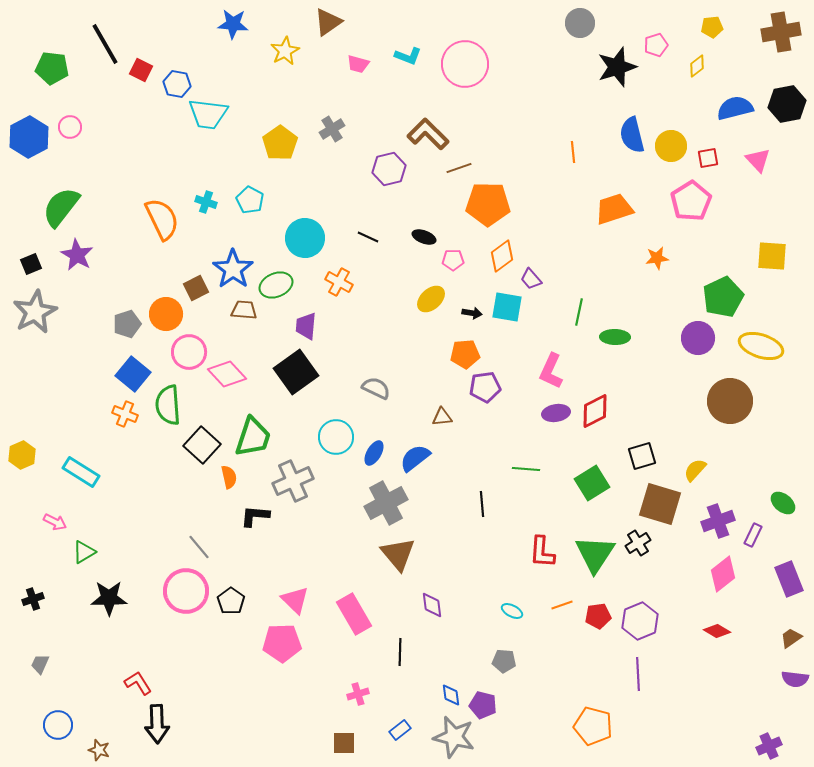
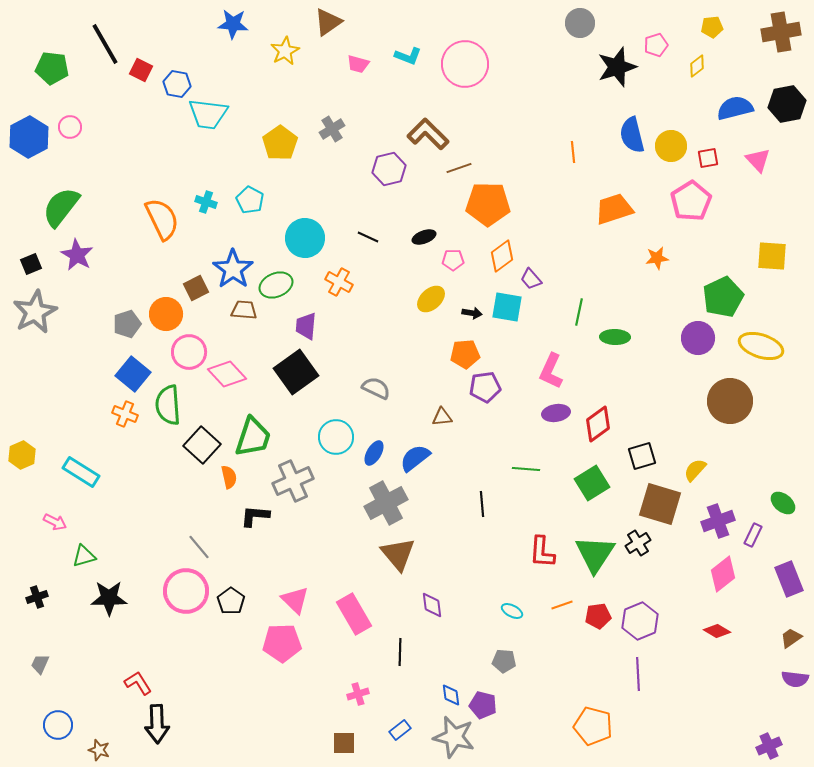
black ellipse at (424, 237): rotated 40 degrees counterclockwise
red diamond at (595, 411): moved 3 px right, 13 px down; rotated 9 degrees counterclockwise
green triangle at (84, 552): moved 4 px down; rotated 15 degrees clockwise
black cross at (33, 599): moved 4 px right, 2 px up
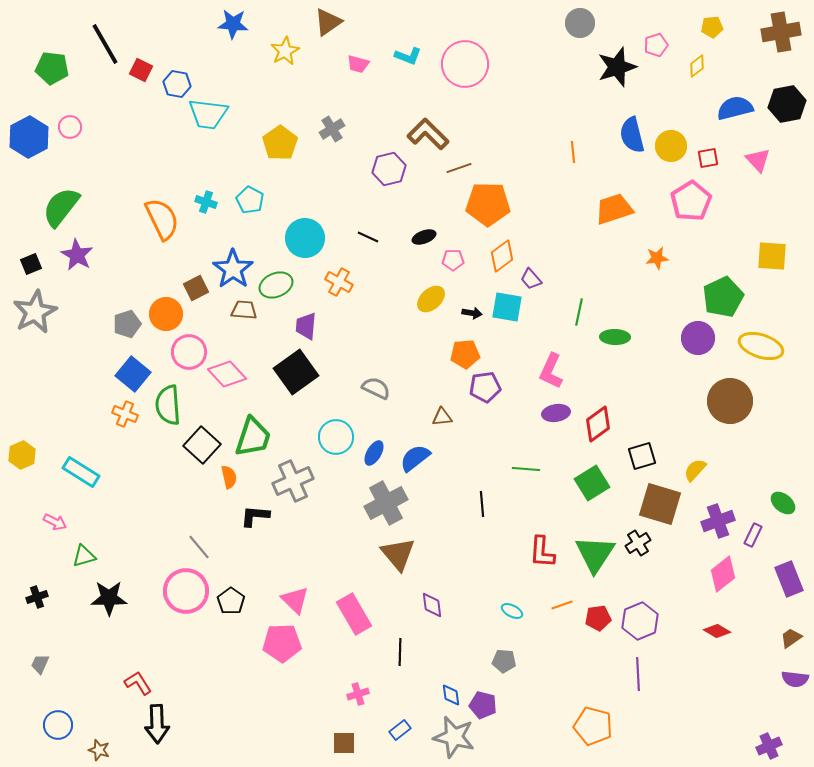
red pentagon at (598, 616): moved 2 px down
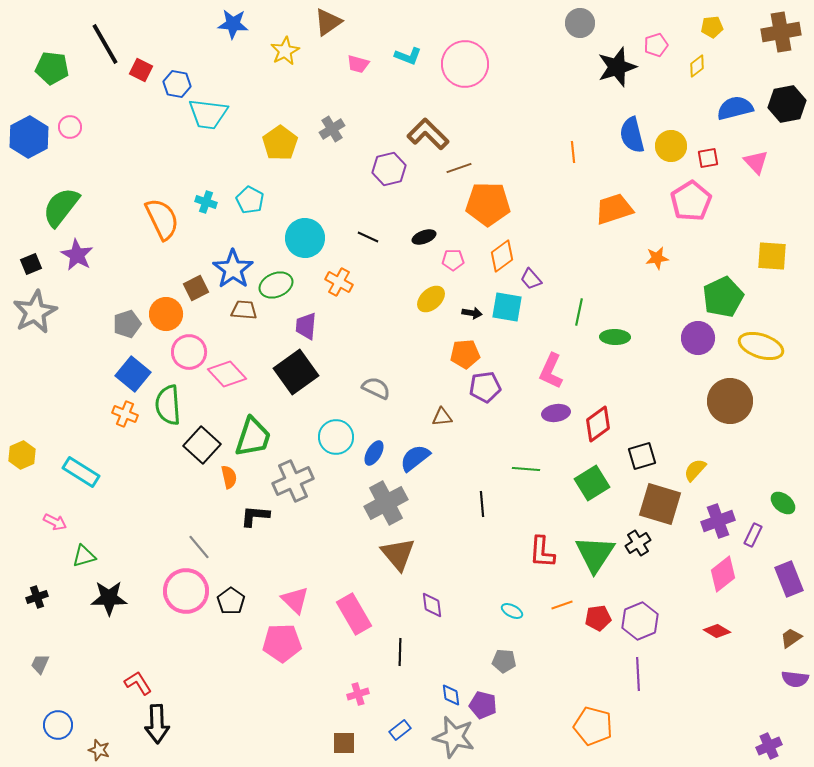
pink triangle at (758, 160): moved 2 px left, 2 px down
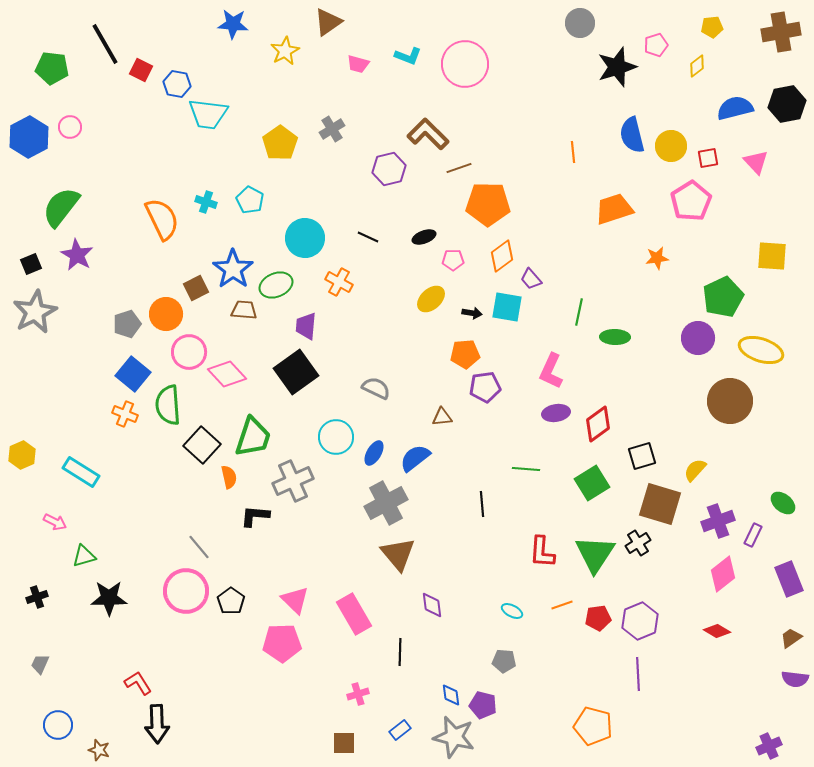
yellow ellipse at (761, 346): moved 4 px down
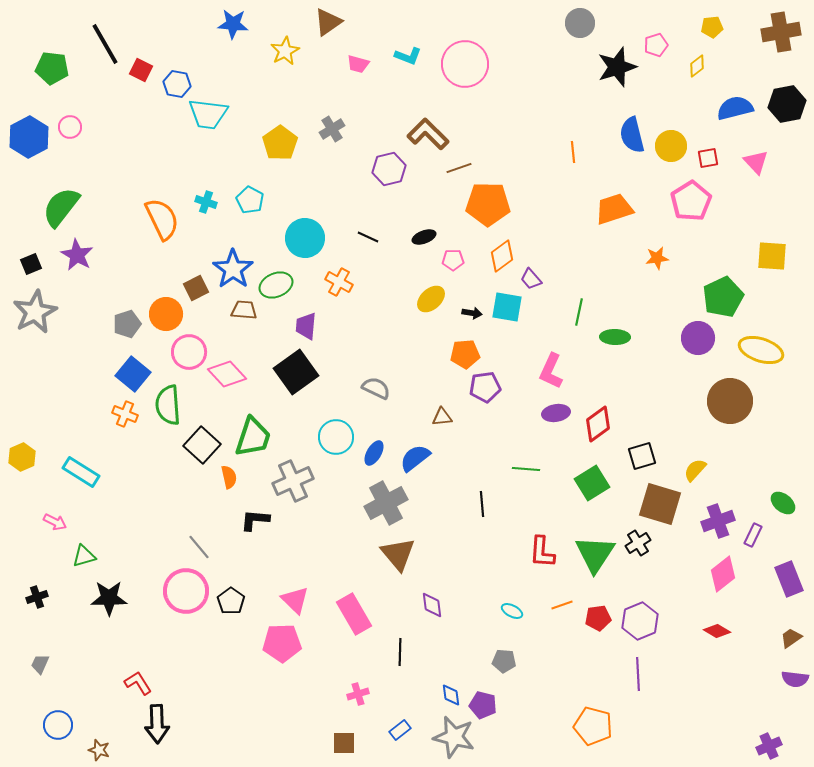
yellow hexagon at (22, 455): moved 2 px down
black L-shape at (255, 516): moved 4 px down
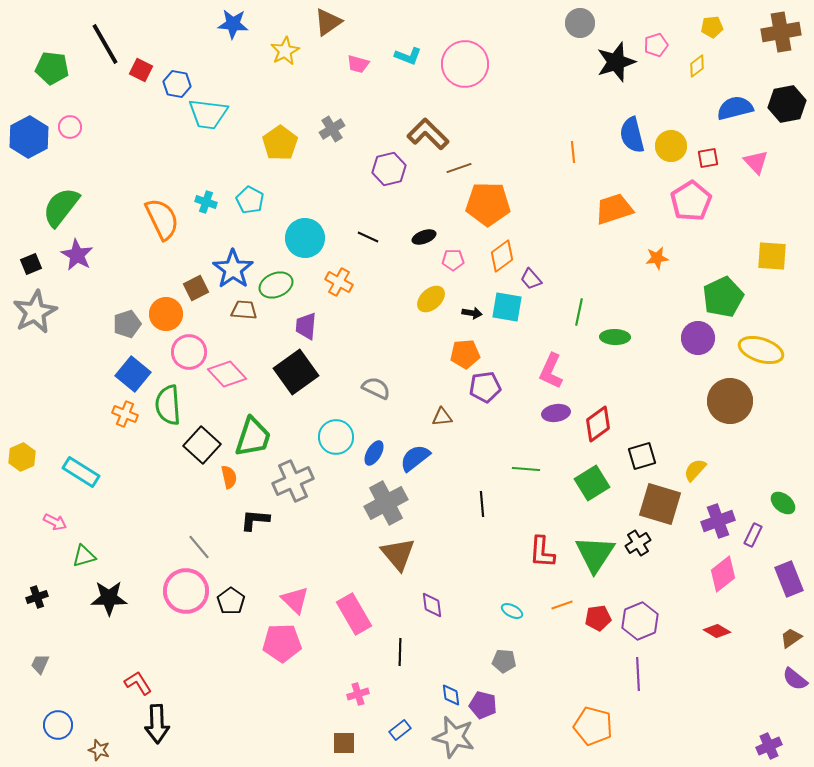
black star at (617, 67): moved 1 px left, 5 px up
purple semicircle at (795, 679): rotated 32 degrees clockwise
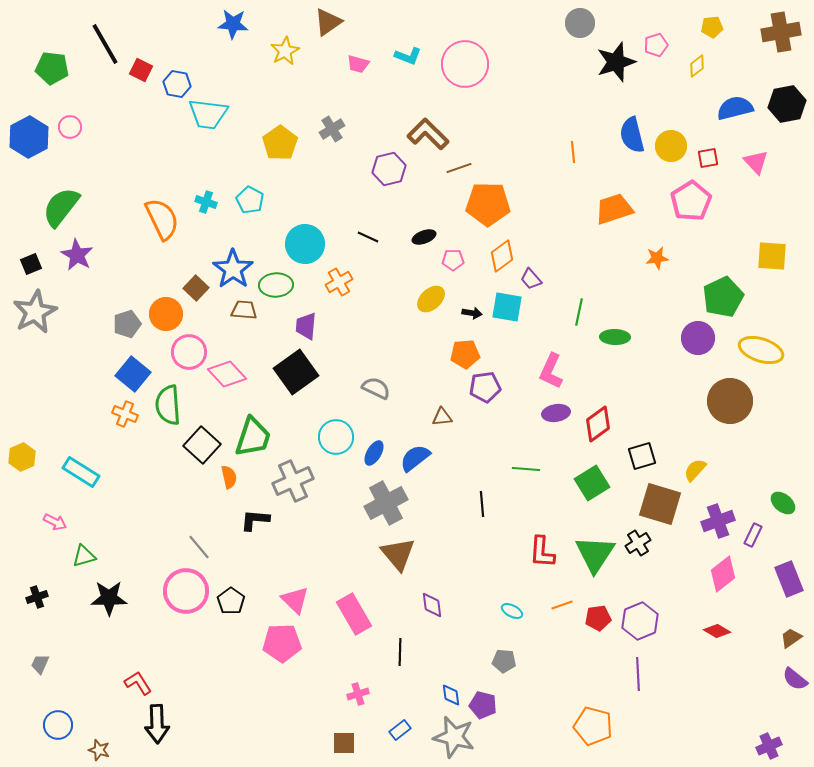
cyan circle at (305, 238): moved 6 px down
orange cross at (339, 282): rotated 32 degrees clockwise
green ellipse at (276, 285): rotated 20 degrees clockwise
brown square at (196, 288): rotated 20 degrees counterclockwise
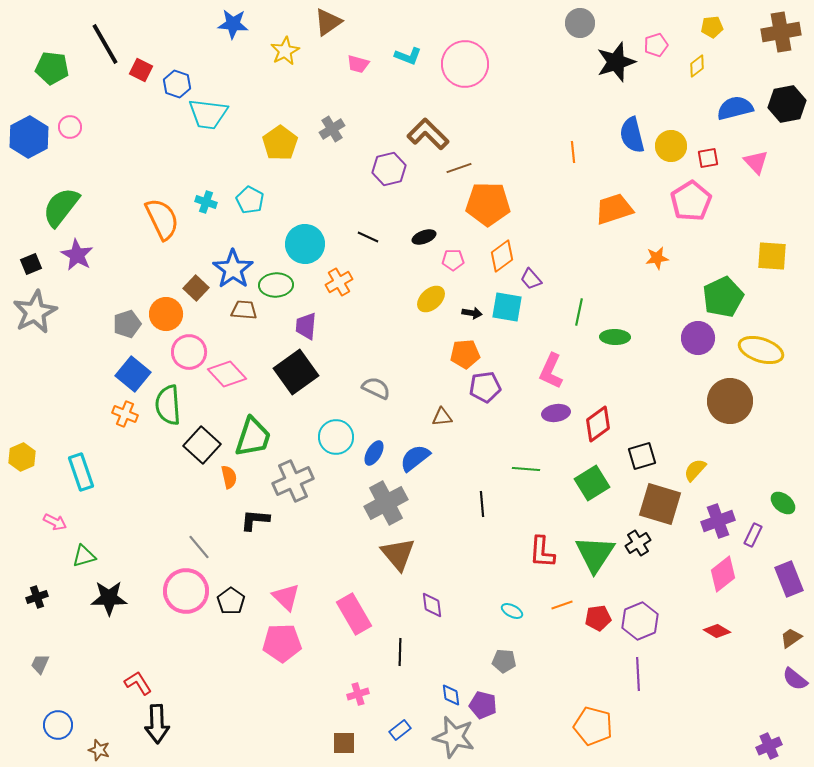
blue hexagon at (177, 84): rotated 8 degrees clockwise
cyan rectangle at (81, 472): rotated 39 degrees clockwise
pink triangle at (295, 600): moved 9 px left, 3 px up
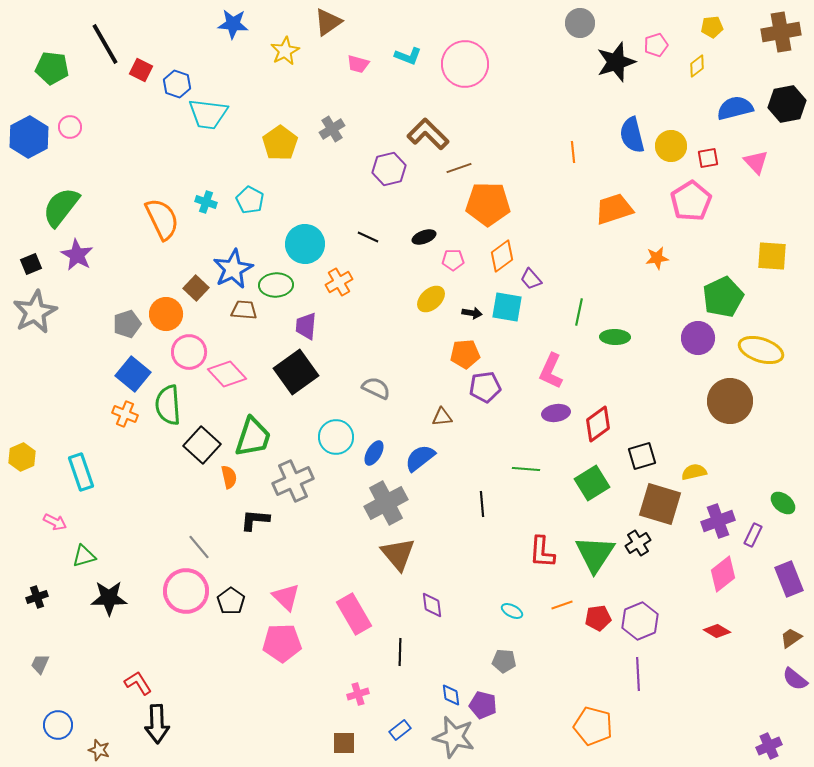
blue star at (233, 269): rotated 9 degrees clockwise
blue semicircle at (415, 458): moved 5 px right
yellow semicircle at (695, 470): moved 1 px left, 2 px down; rotated 35 degrees clockwise
